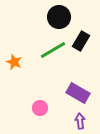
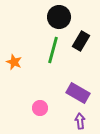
green line: rotated 44 degrees counterclockwise
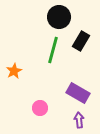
orange star: moved 9 px down; rotated 21 degrees clockwise
purple arrow: moved 1 px left, 1 px up
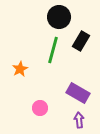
orange star: moved 6 px right, 2 px up
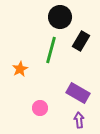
black circle: moved 1 px right
green line: moved 2 px left
